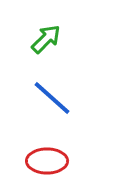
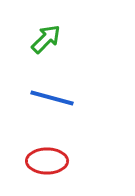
blue line: rotated 27 degrees counterclockwise
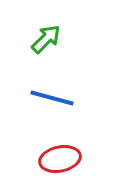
red ellipse: moved 13 px right, 2 px up; rotated 12 degrees counterclockwise
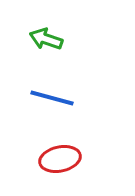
green arrow: rotated 116 degrees counterclockwise
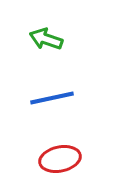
blue line: rotated 27 degrees counterclockwise
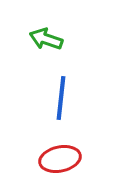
blue line: moved 9 px right; rotated 72 degrees counterclockwise
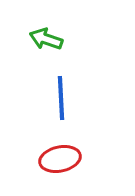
blue line: rotated 9 degrees counterclockwise
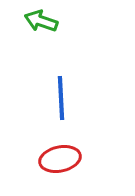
green arrow: moved 5 px left, 18 px up
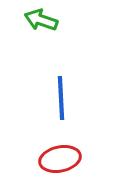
green arrow: moved 1 px up
